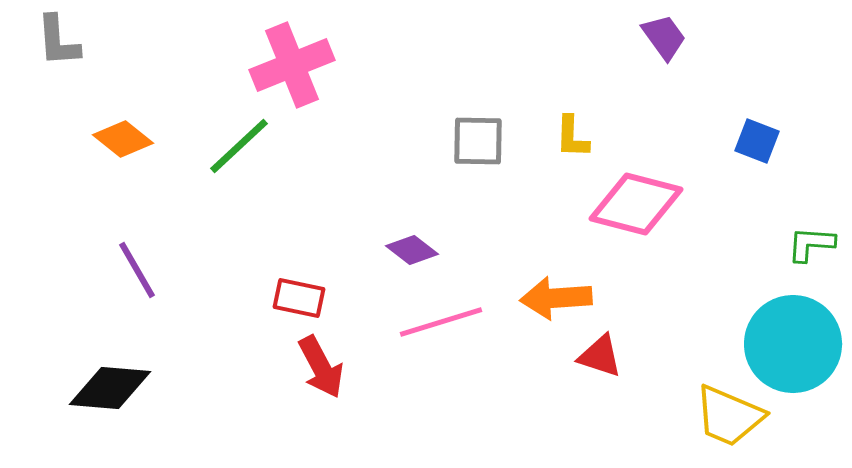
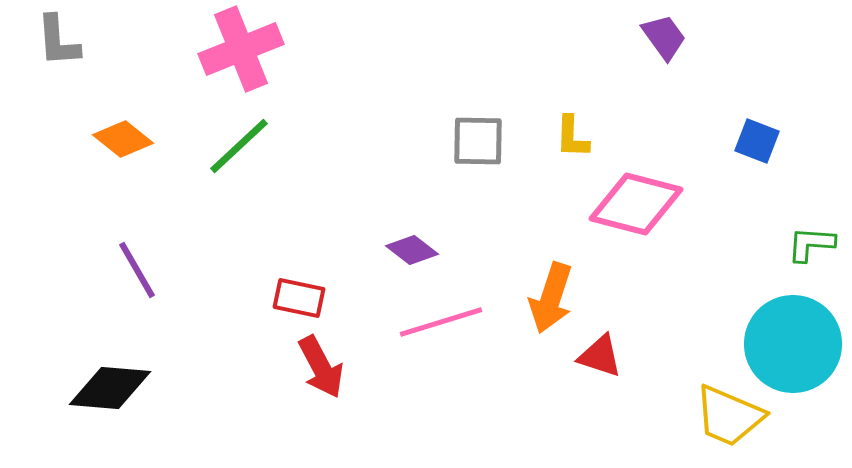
pink cross: moved 51 px left, 16 px up
orange arrow: moved 5 px left; rotated 68 degrees counterclockwise
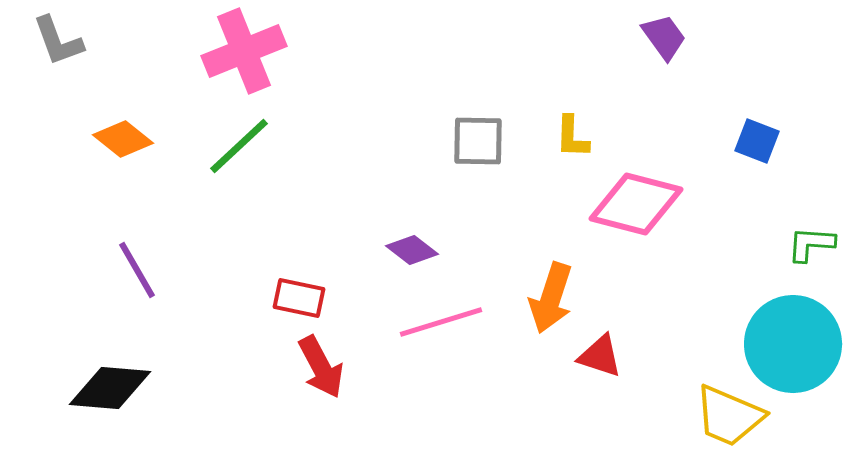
gray L-shape: rotated 16 degrees counterclockwise
pink cross: moved 3 px right, 2 px down
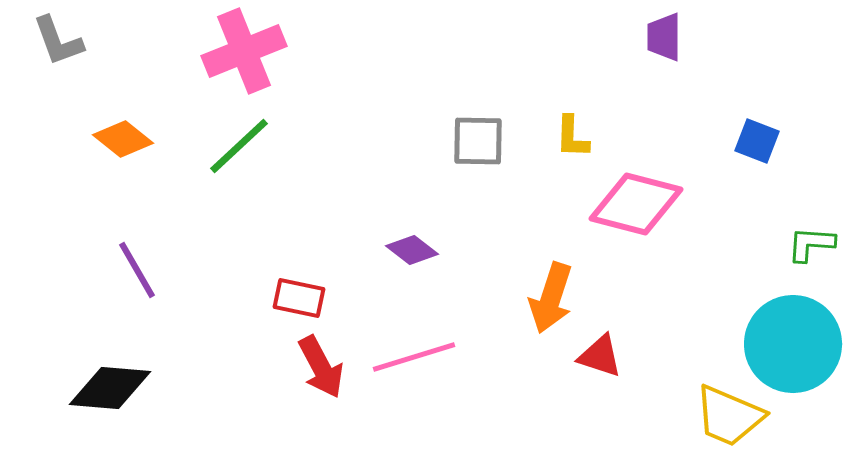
purple trapezoid: rotated 144 degrees counterclockwise
pink line: moved 27 px left, 35 px down
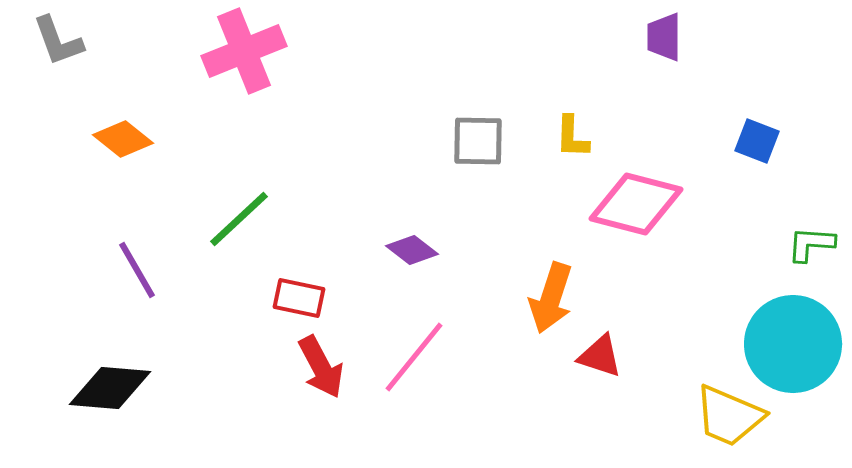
green line: moved 73 px down
pink line: rotated 34 degrees counterclockwise
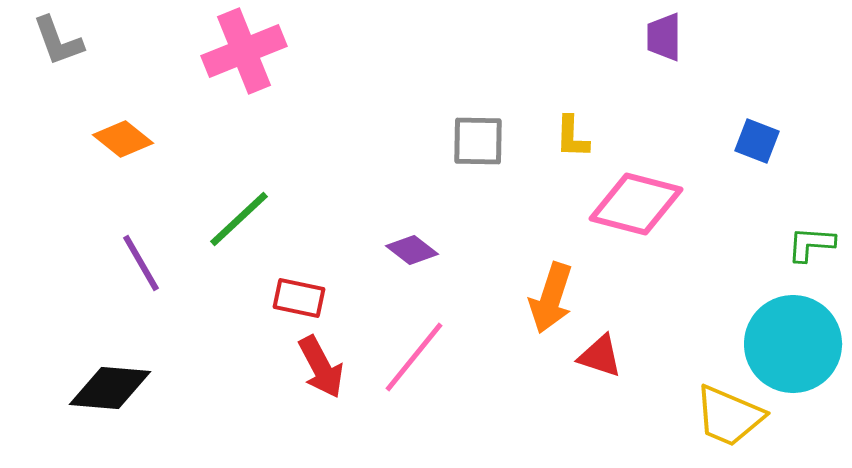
purple line: moved 4 px right, 7 px up
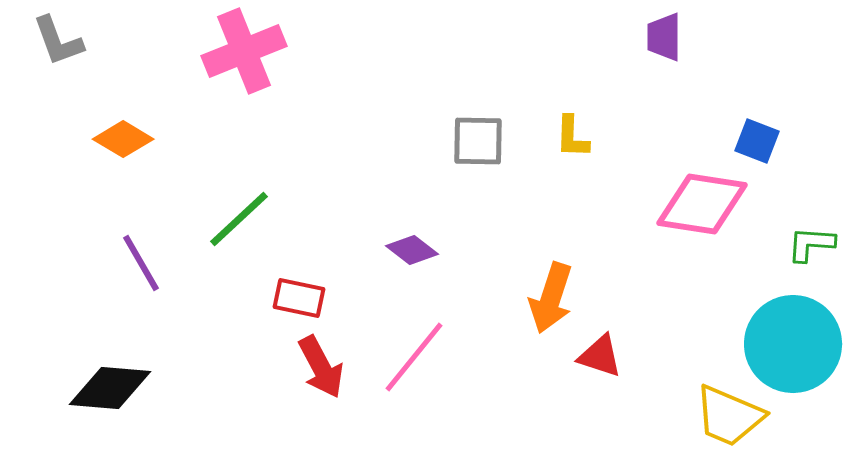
orange diamond: rotated 8 degrees counterclockwise
pink diamond: moved 66 px right; rotated 6 degrees counterclockwise
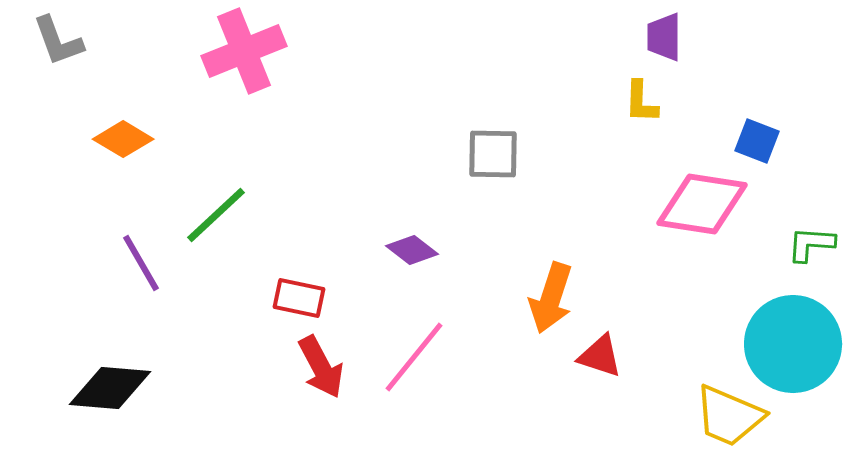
yellow L-shape: moved 69 px right, 35 px up
gray square: moved 15 px right, 13 px down
green line: moved 23 px left, 4 px up
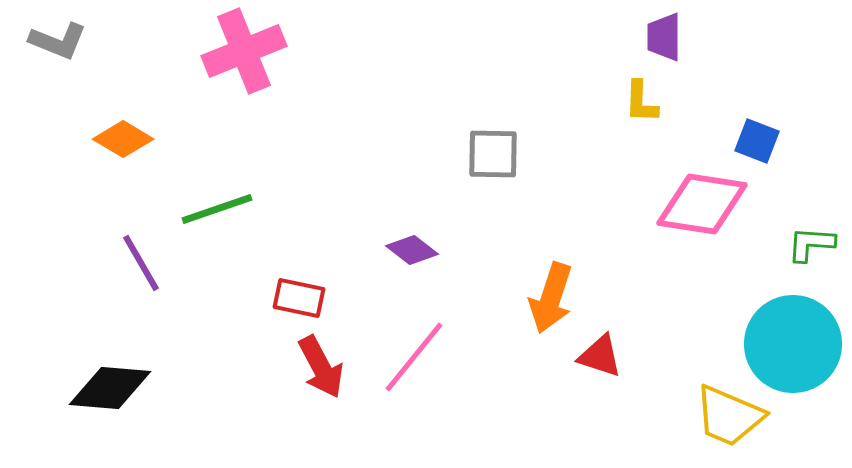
gray L-shape: rotated 48 degrees counterclockwise
green line: moved 1 px right, 6 px up; rotated 24 degrees clockwise
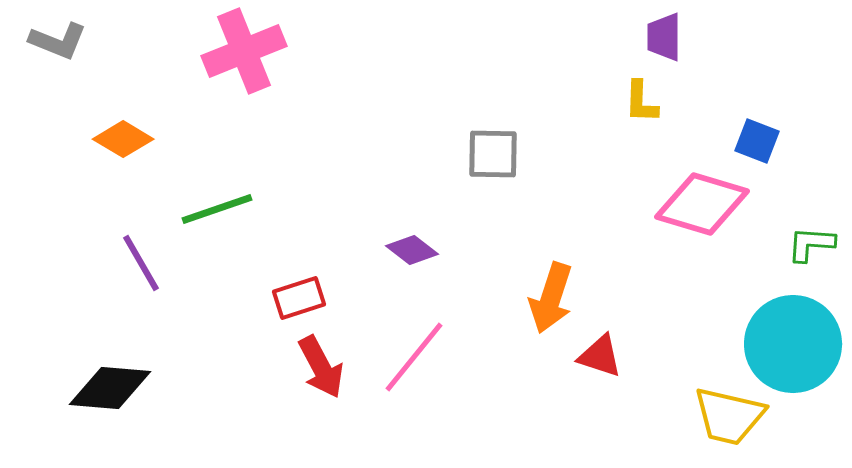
pink diamond: rotated 8 degrees clockwise
red rectangle: rotated 30 degrees counterclockwise
yellow trapezoid: rotated 10 degrees counterclockwise
